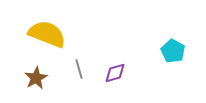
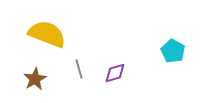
brown star: moved 1 px left, 1 px down
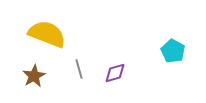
brown star: moved 1 px left, 3 px up
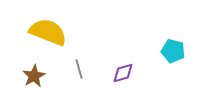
yellow semicircle: moved 1 px right, 2 px up
cyan pentagon: rotated 15 degrees counterclockwise
purple diamond: moved 8 px right
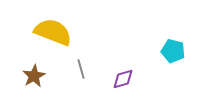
yellow semicircle: moved 5 px right
gray line: moved 2 px right
purple diamond: moved 6 px down
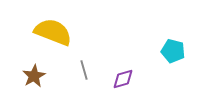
gray line: moved 3 px right, 1 px down
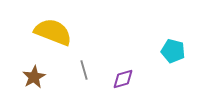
brown star: moved 1 px down
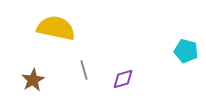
yellow semicircle: moved 3 px right, 4 px up; rotated 9 degrees counterclockwise
cyan pentagon: moved 13 px right
brown star: moved 1 px left, 3 px down
